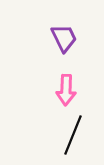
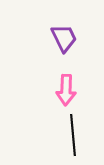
black line: rotated 27 degrees counterclockwise
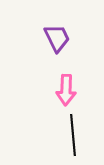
purple trapezoid: moved 7 px left
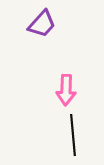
purple trapezoid: moved 15 px left, 14 px up; rotated 68 degrees clockwise
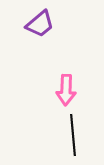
purple trapezoid: moved 2 px left; rotated 8 degrees clockwise
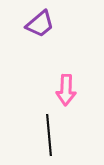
black line: moved 24 px left
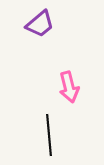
pink arrow: moved 3 px right, 3 px up; rotated 16 degrees counterclockwise
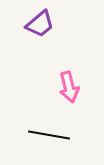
black line: rotated 75 degrees counterclockwise
